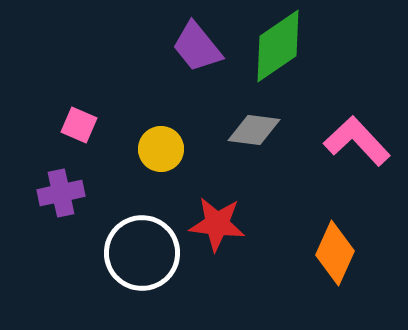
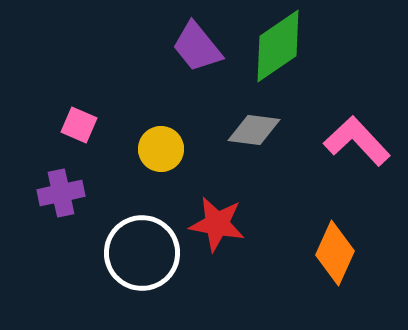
red star: rotated 4 degrees clockwise
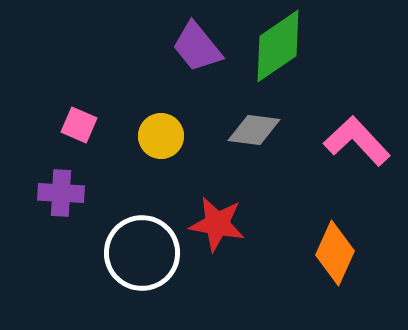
yellow circle: moved 13 px up
purple cross: rotated 15 degrees clockwise
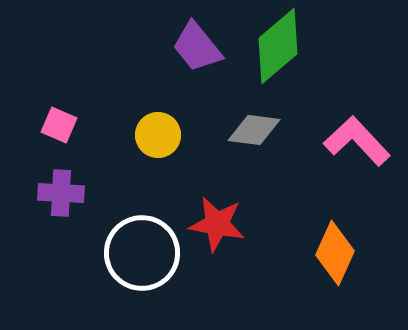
green diamond: rotated 6 degrees counterclockwise
pink square: moved 20 px left
yellow circle: moved 3 px left, 1 px up
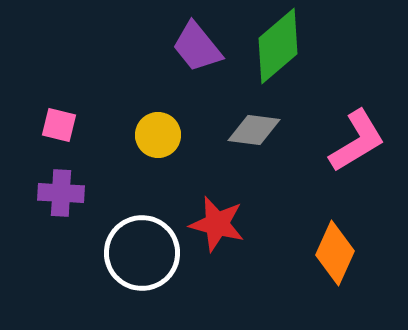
pink square: rotated 9 degrees counterclockwise
pink L-shape: rotated 102 degrees clockwise
red star: rotated 4 degrees clockwise
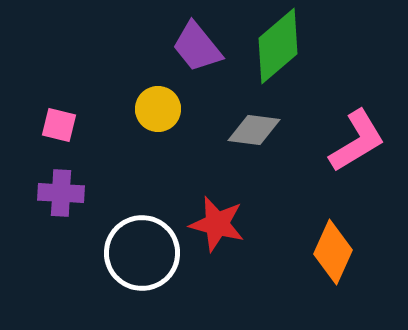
yellow circle: moved 26 px up
orange diamond: moved 2 px left, 1 px up
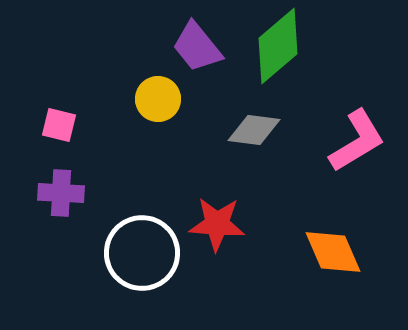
yellow circle: moved 10 px up
red star: rotated 10 degrees counterclockwise
orange diamond: rotated 48 degrees counterclockwise
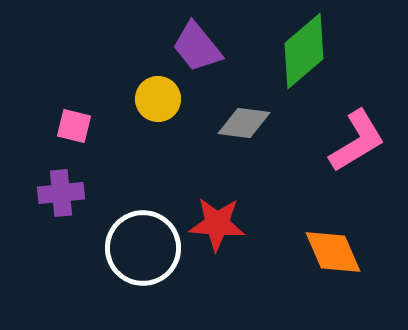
green diamond: moved 26 px right, 5 px down
pink square: moved 15 px right, 1 px down
gray diamond: moved 10 px left, 7 px up
purple cross: rotated 9 degrees counterclockwise
white circle: moved 1 px right, 5 px up
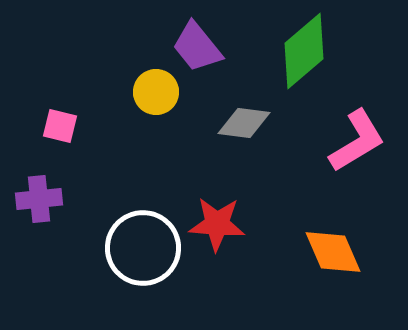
yellow circle: moved 2 px left, 7 px up
pink square: moved 14 px left
purple cross: moved 22 px left, 6 px down
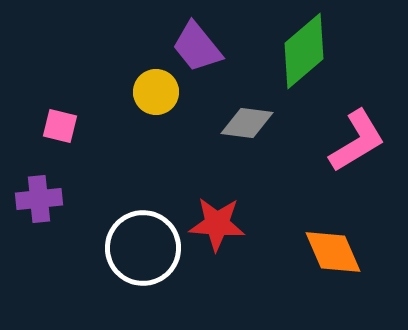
gray diamond: moved 3 px right
